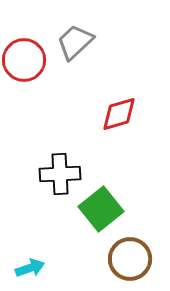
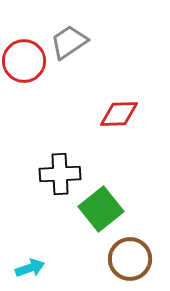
gray trapezoid: moved 6 px left; rotated 9 degrees clockwise
red circle: moved 1 px down
red diamond: rotated 15 degrees clockwise
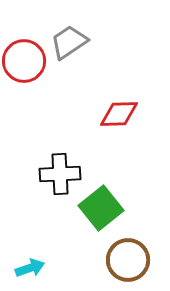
green square: moved 1 px up
brown circle: moved 2 px left, 1 px down
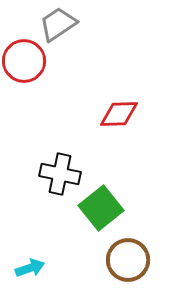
gray trapezoid: moved 11 px left, 18 px up
black cross: rotated 15 degrees clockwise
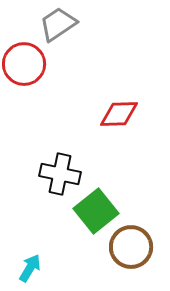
red circle: moved 3 px down
green square: moved 5 px left, 3 px down
brown circle: moved 3 px right, 13 px up
cyan arrow: rotated 40 degrees counterclockwise
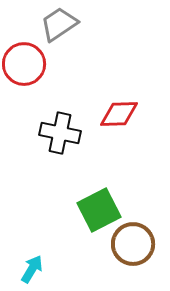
gray trapezoid: moved 1 px right
black cross: moved 41 px up
green square: moved 3 px right, 1 px up; rotated 12 degrees clockwise
brown circle: moved 2 px right, 3 px up
cyan arrow: moved 2 px right, 1 px down
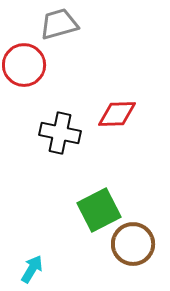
gray trapezoid: rotated 18 degrees clockwise
red circle: moved 1 px down
red diamond: moved 2 px left
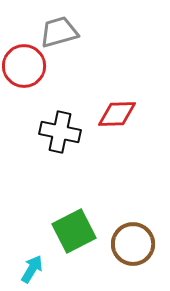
gray trapezoid: moved 8 px down
red circle: moved 1 px down
black cross: moved 1 px up
green square: moved 25 px left, 21 px down
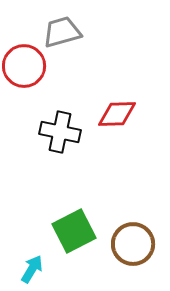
gray trapezoid: moved 3 px right
